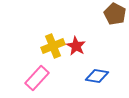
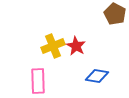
pink rectangle: moved 1 px right, 3 px down; rotated 45 degrees counterclockwise
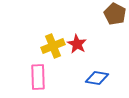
red star: moved 1 px right, 2 px up
blue diamond: moved 2 px down
pink rectangle: moved 4 px up
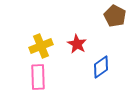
brown pentagon: moved 2 px down
yellow cross: moved 12 px left
blue diamond: moved 4 px right, 11 px up; rotated 45 degrees counterclockwise
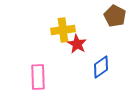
yellow cross: moved 22 px right, 16 px up; rotated 15 degrees clockwise
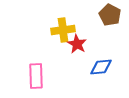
brown pentagon: moved 5 px left, 1 px up
blue diamond: rotated 30 degrees clockwise
pink rectangle: moved 2 px left, 1 px up
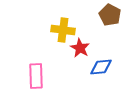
yellow cross: rotated 15 degrees clockwise
red star: moved 3 px right, 4 px down
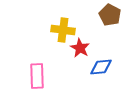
pink rectangle: moved 1 px right
